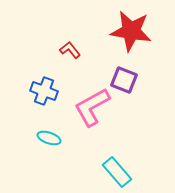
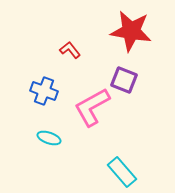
cyan rectangle: moved 5 px right
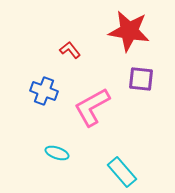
red star: moved 2 px left
purple square: moved 17 px right, 1 px up; rotated 16 degrees counterclockwise
cyan ellipse: moved 8 px right, 15 px down
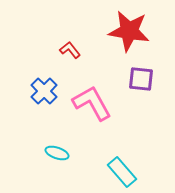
blue cross: rotated 24 degrees clockwise
pink L-shape: moved 4 px up; rotated 90 degrees clockwise
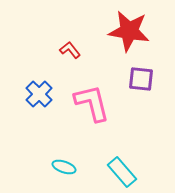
blue cross: moved 5 px left, 3 px down
pink L-shape: rotated 15 degrees clockwise
cyan ellipse: moved 7 px right, 14 px down
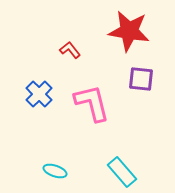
cyan ellipse: moved 9 px left, 4 px down
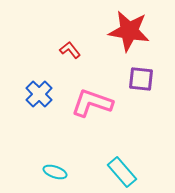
pink L-shape: rotated 57 degrees counterclockwise
cyan ellipse: moved 1 px down
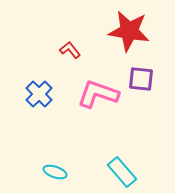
pink L-shape: moved 6 px right, 9 px up
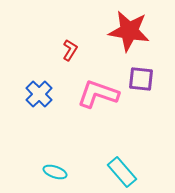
red L-shape: rotated 70 degrees clockwise
